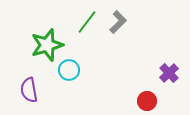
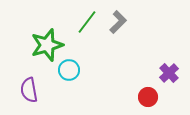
red circle: moved 1 px right, 4 px up
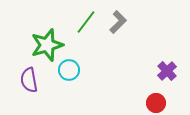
green line: moved 1 px left
purple cross: moved 2 px left, 2 px up
purple semicircle: moved 10 px up
red circle: moved 8 px right, 6 px down
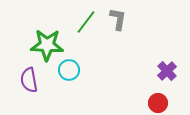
gray L-shape: moved 3 px up; rotated 35 degrees counterclockwise
green star: rotated 20 degrees clockwise
red circle: moved 2 px right
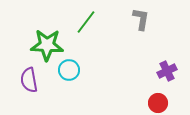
gray L-shape: moved 23 px right
purple cross: rotated 18 degrees clockwise
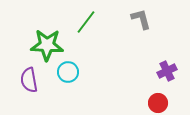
gray L-shape: rotated 25 degrees counterclockwise
cyan circle: moved 1 px left, 2 px down
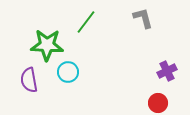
gray L-shape: moved 2 px right, 1 px up
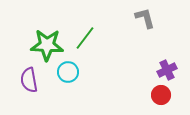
gray L-shape: moved 2 px right
green line: moved 1 px left, 16 px down
purple cross: moved 1 px up
red circle: moved 3 px right, 8 px up
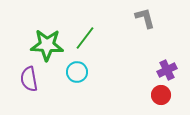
cyan circle: moved 9 px right
purple semicircle: moved 1 px up
